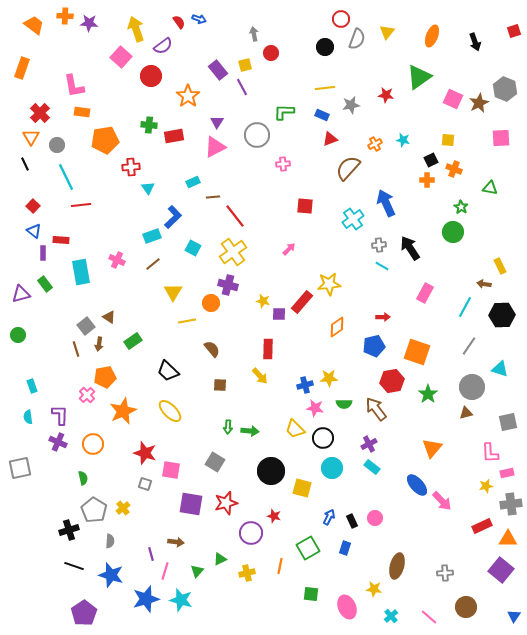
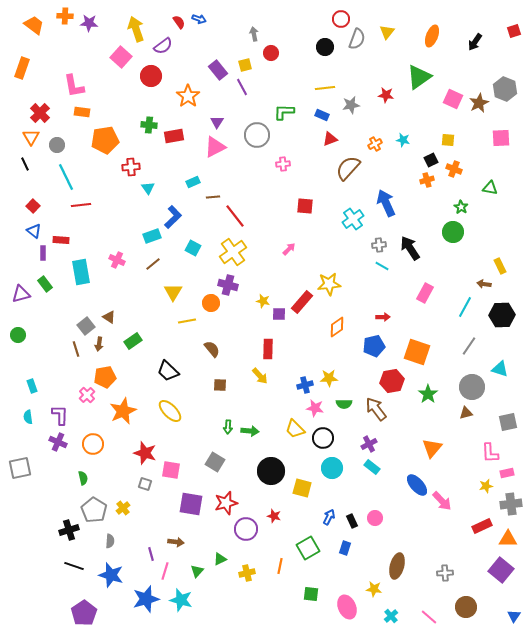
black arrow at (475, 42): rotated 54 degrees clockwise
orange cross at (427, 180): rotated 16 degrees counterclockwise
purple circle at (251, 533): moved 5 px left, 4 px up
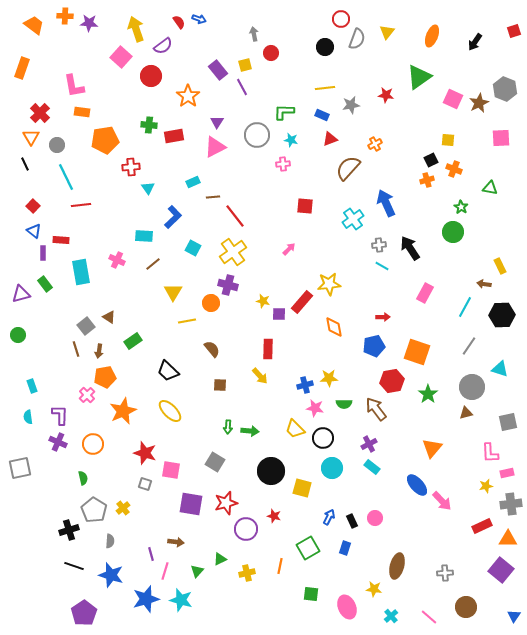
cyan star at (403, 140): moved 112 px left
cyan rectangle at (152, 236): moved 8 px left; rotated 24 degrees clockwise
orange diamond at (337, 327): moved 3 px left; rotated 65 degrees counterclockwise
brown arrow at (99, 344): moved 7 px down
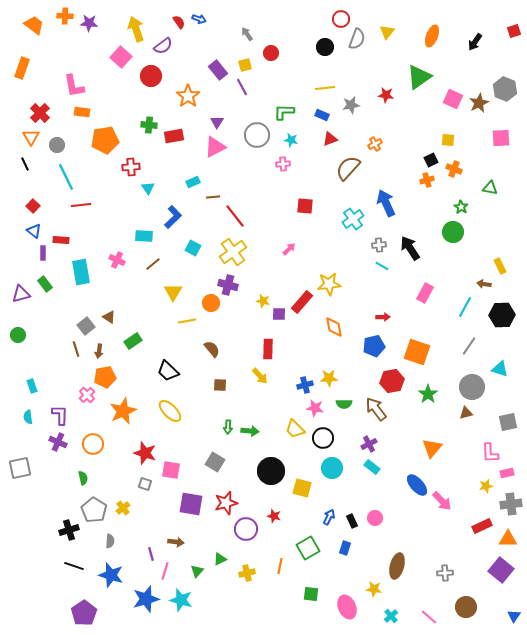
gray arrow at (254, 34): moved 7 px left; rotated 24 degrees counterclockwise
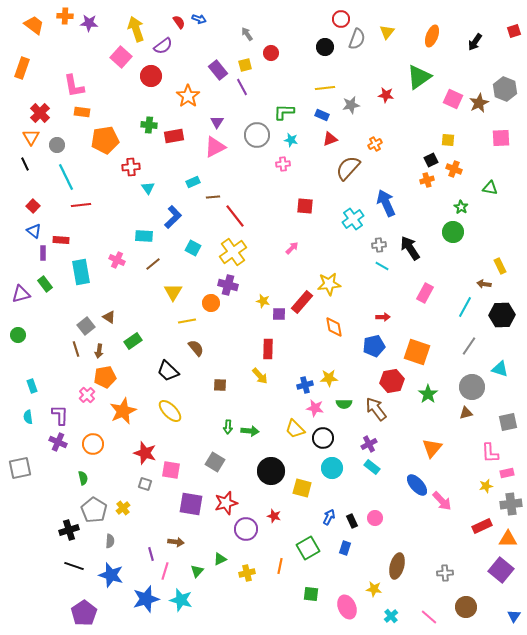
pink arrow at (289, 249): moved 3 px right, 1 px up
brown semicircle at (212, 349): moved 16 px left, 1 px up
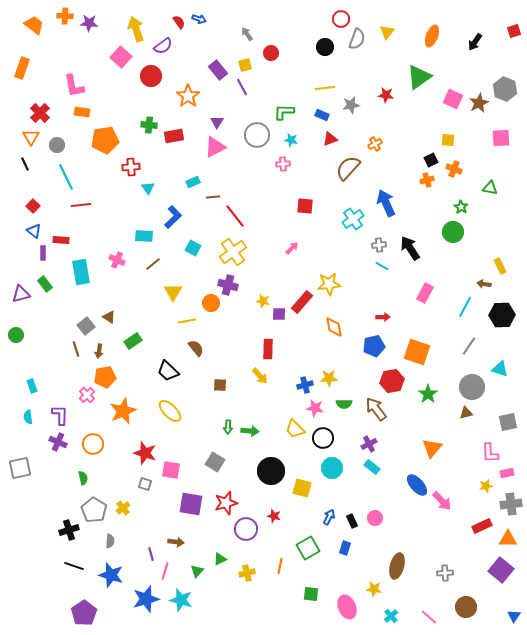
green circle at (18, 335): moved 2 px left
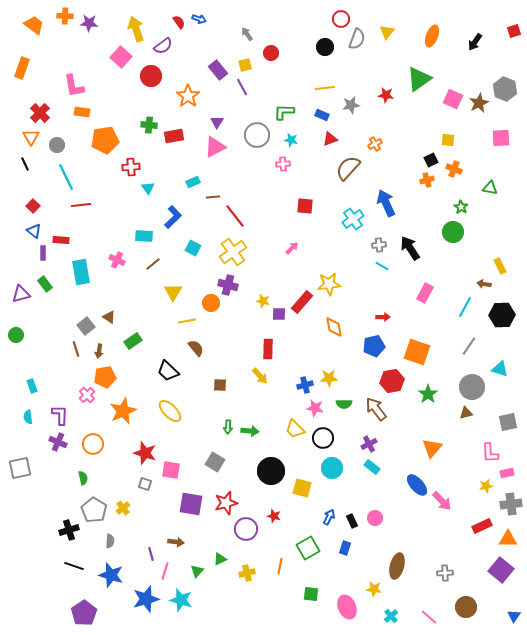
green triangle at (419, 77): moved 2 px down
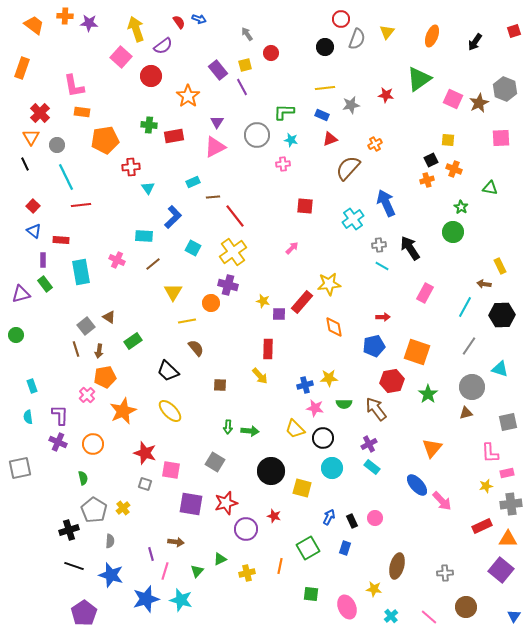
purple rectangle at (43, 253): moved 7 px down
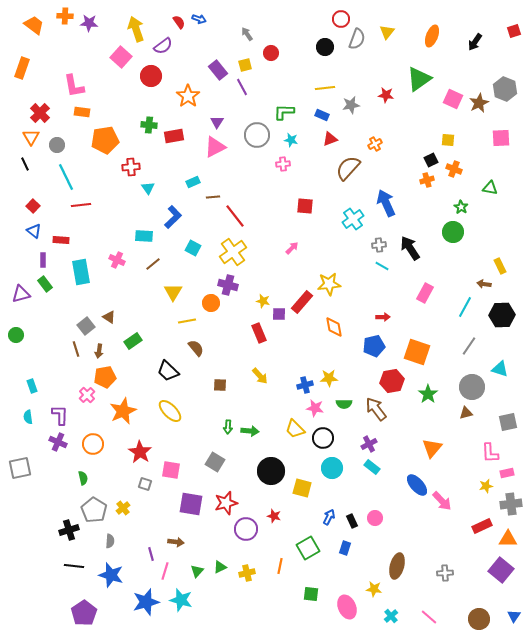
red rectangle at (268, 349): moved 9 px left, 16 px up; rotated 24 degrees counterclockwise
red star at (145, 453): moved 5 px left, 1 px up; rotated 15 degrees clockwise
green triangle at (220, 559): moved 8 px down
black line at (74, 566): rotated 12 degrees counterclockwise
blue star at (146, 599): moved 3 px down
brown circle at (466, 607): moved 13 px right, 12 px down
